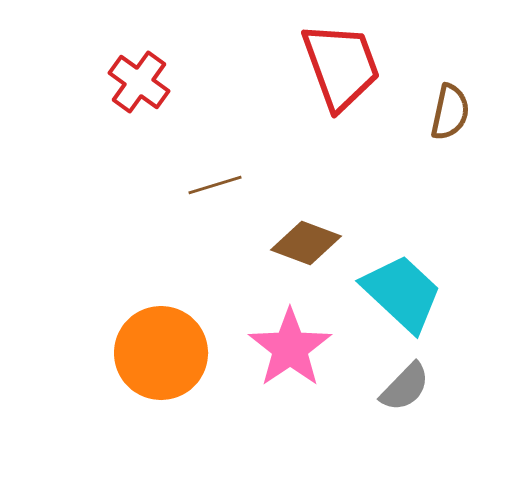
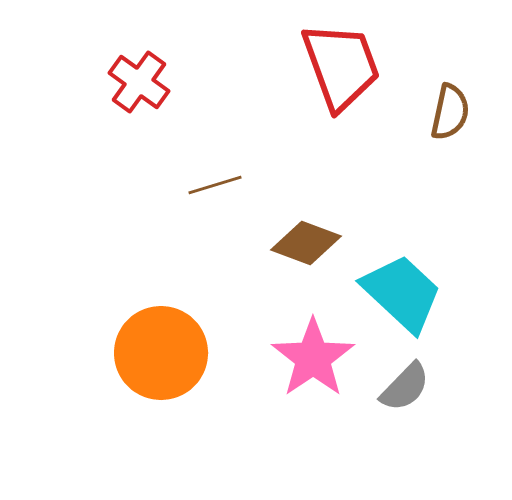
pink star: moved 23 px right, 10 px down
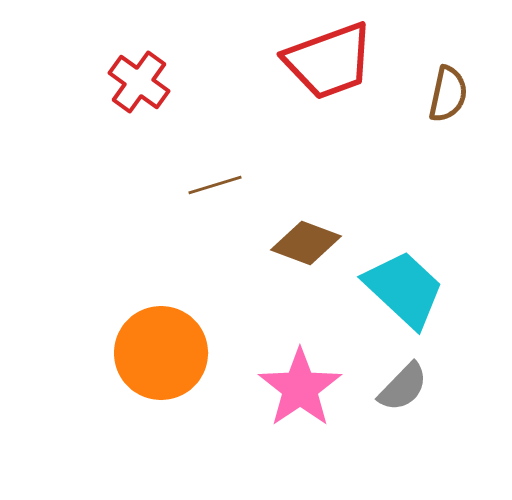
red trapezoid: moved 12 px left, 5 px up; rotated 90 degrees clockwise
brown semicircle: moved 2 px left, 18 px up
cyan trapezoid: moved 2 px right, 4 px up
pink star: moved 13 px left, 30 px down
gray semicircle: moved 2 px left
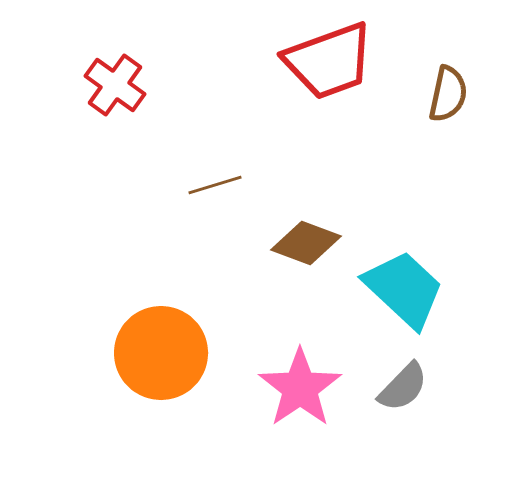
red cross: moved 24 px left, 3 px down
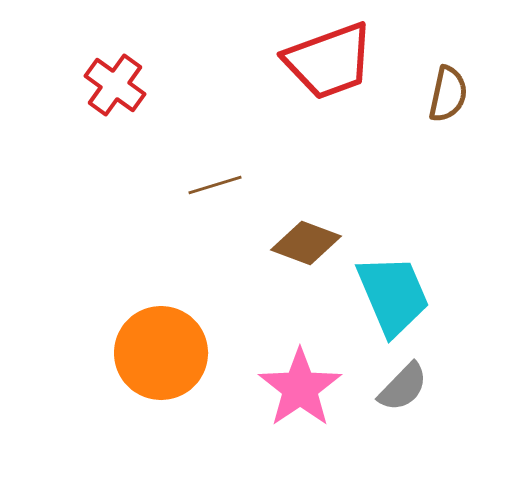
cyan trapezoid: moved 11 px left, 6 px down; rotated 24 degrees clockwise
